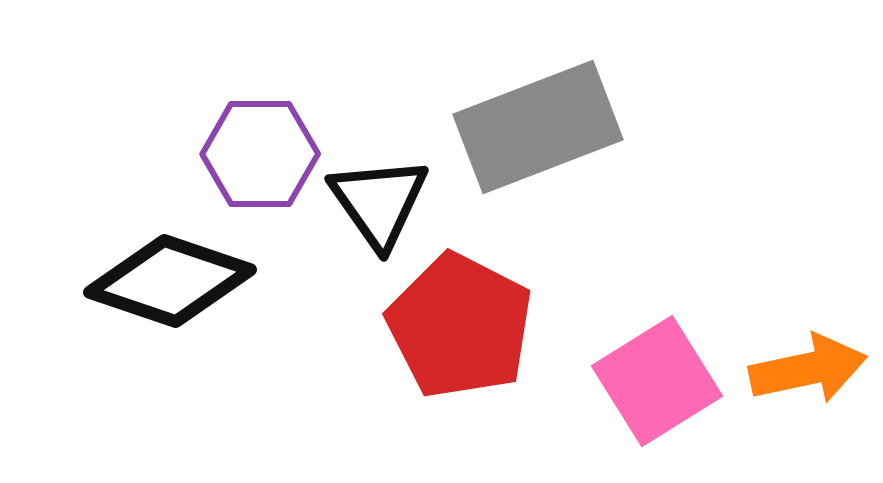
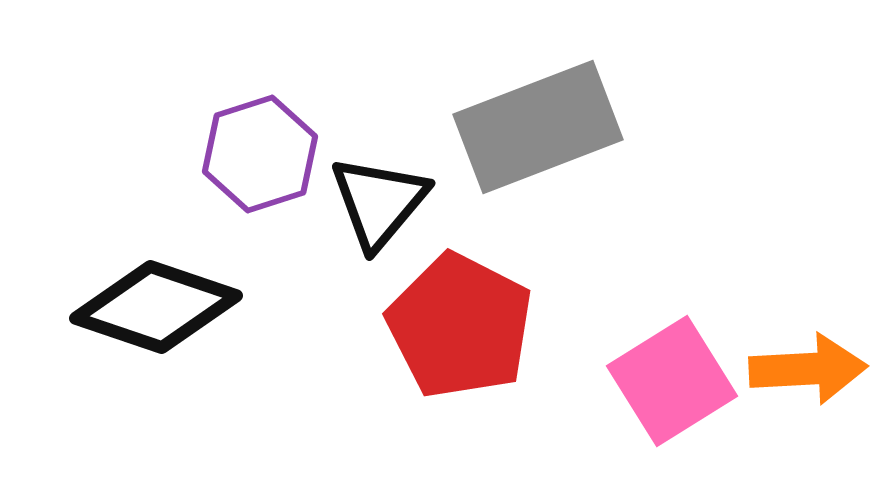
purple hexagon: rotated 18 degrees counterclockwise
black triangle: rotated 15 degrees clockwise
black diamond: moved 14 px left, 26 px down
orange arrow: rotated 9 degrees clockwise
pink square: moved 15 px right
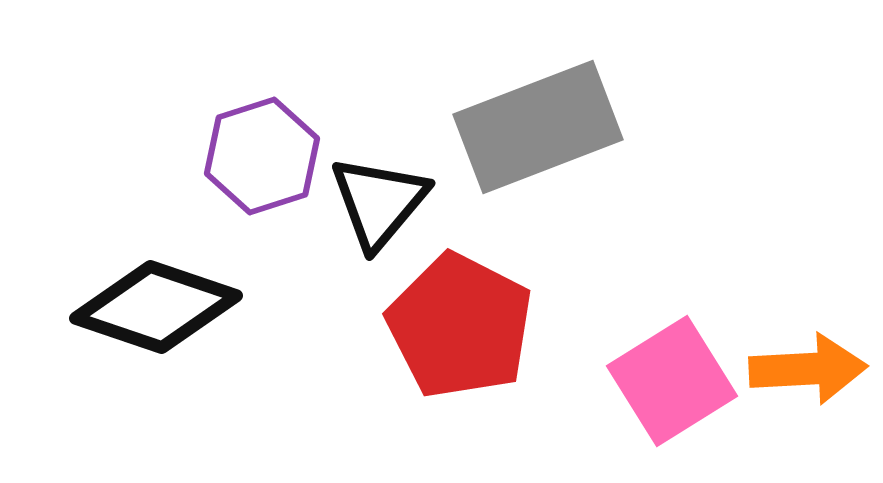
purple hexagon: moved 2 px right, 2 px down
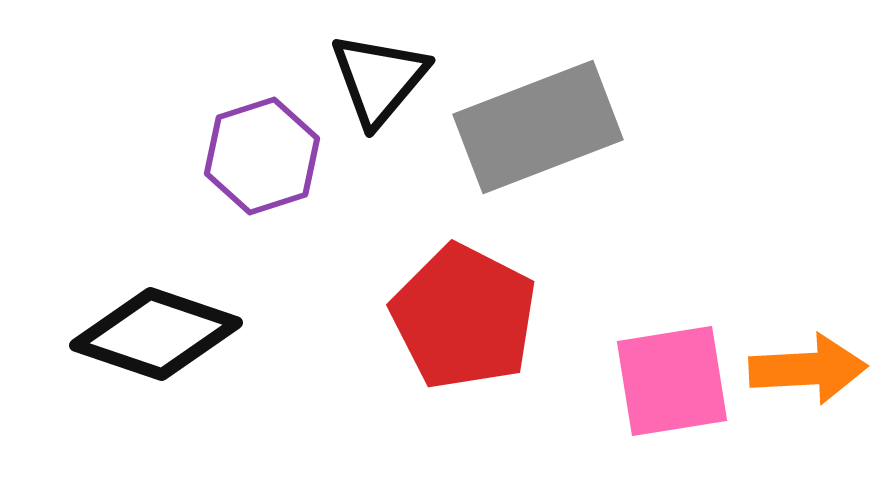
black triangle: moved 123 px up
black diamond: moved 27 px down
red pentagon: moved 4 px right, 9 px up
pink square: rotated 23 degrees clockwise
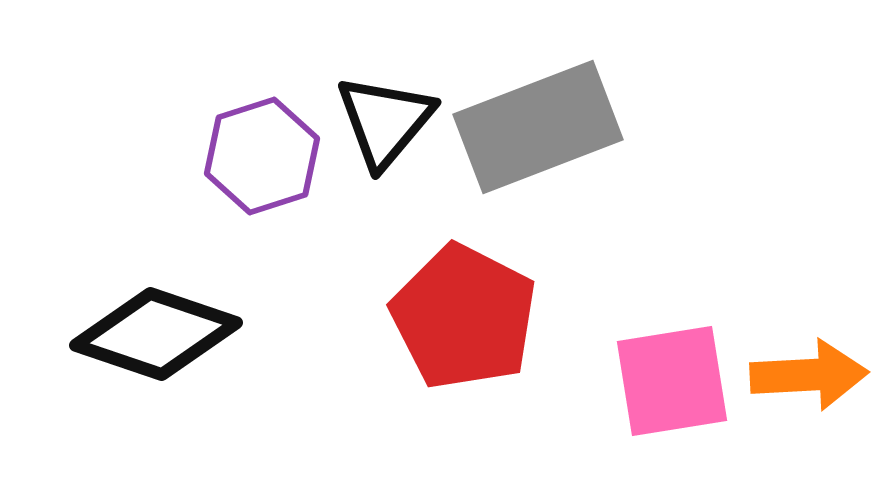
black triangle: moved 6 px right, 42 px down
orange arrow: moved 1 px right, 6 px down
